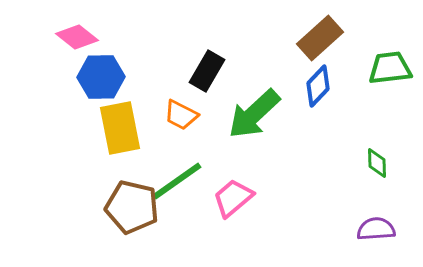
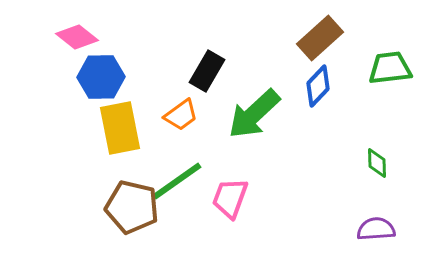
orange trapezoid: rotated 63 degrees counterclockwise
pink trapezoid: moved 3 px left; rotated 30 degrees counterclockwise
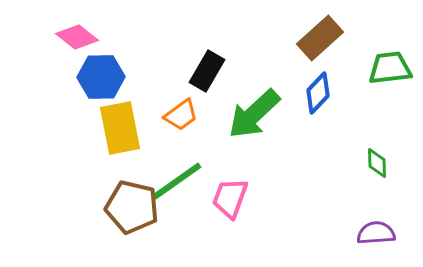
blue diamond: moved 7 px down
purple semicircle: moved 4 px down
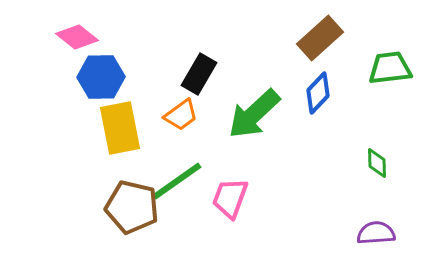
black rectangle: moved 8 px left, 3 px down
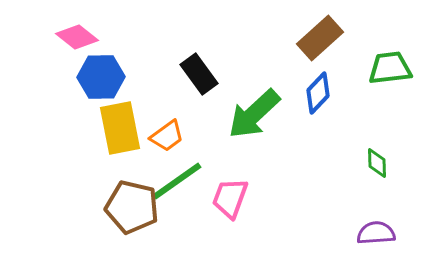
black rectangle: rotated 66 degrees counterclockwise
orange trapezoid: moved 14 px left, 21 px down
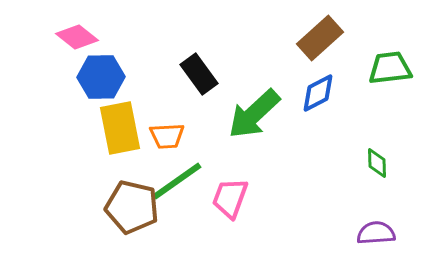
blue diamond: rotated 18 degrees clockwise
orange trapezoid: rotated 33 degrees clockwise
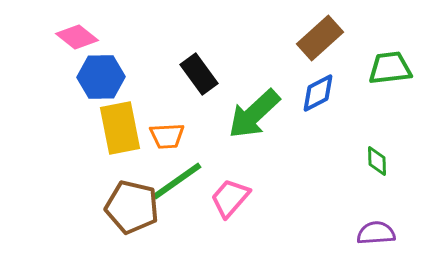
green diamond: moved 2 px up
pink trapezoid: rotated 21 degrees clockwise
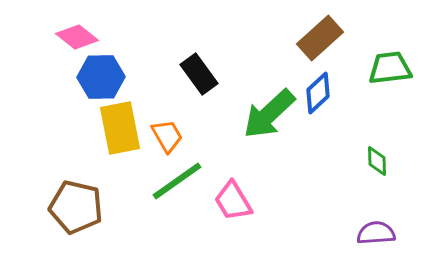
blue diamond: rotated 15 degrees counterclockwise
green arrow: moved 15 px right
orange trapezoid: rotated 117 degrees counterclockwise
pink trapezoid: moved 3 px right, 3 px down; rotated 72 degrees counterclockwise
brown pentagon: moved 56 px left
